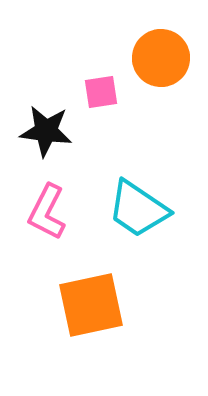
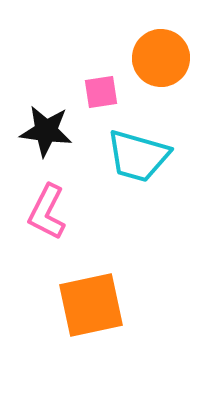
cyan trapezoid: moved 53 px up; rotated 18 degrees counterclockwise
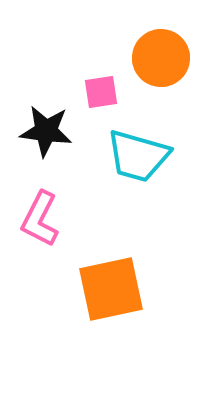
pink L-shape: moved 7 px left, 7 px down
orange square: moved 20 px right, 16 px up
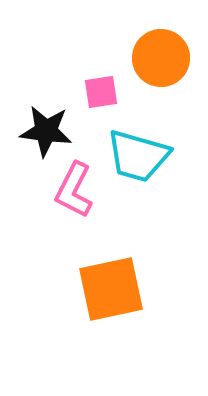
pink L-shape: moved 34 px right, 29 px up
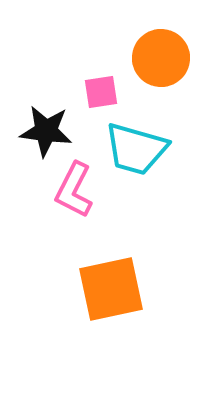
cyan trapezoid: moved 2 px left, 7 px up
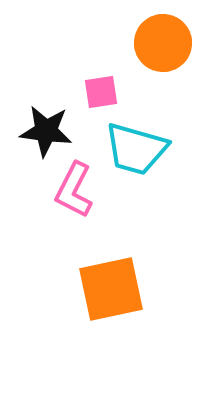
orange circle: moved 2 px right, 15 px up
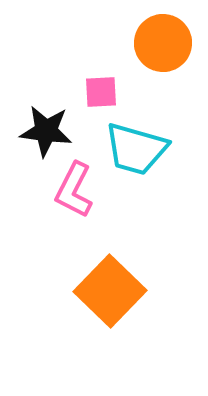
pink square: rotated 6 degrees clockwise
orange square: moved 1 px left, 2 px down; rotated 34 degrees counterclockwise
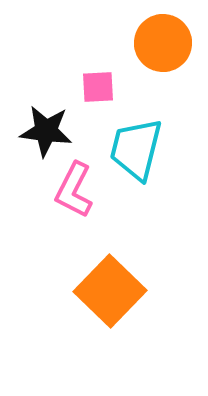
pink square: moved 3 px left, 5 px up
cyan trapezoid: rotated 88 degrees clockwise
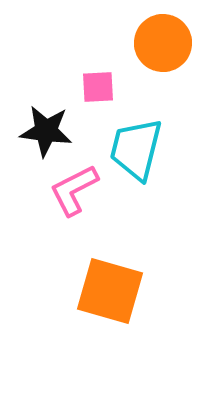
pink L-shape: rotated 36 degrees clockwise
orange square: rotated 28 degrees counterclockwise
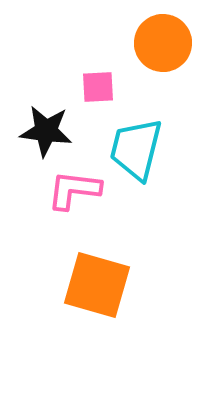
pink L-shape: rotated 34 degrees clockwise
orange square: moved 13 px left, 6 px up
